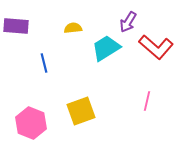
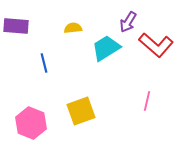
red L-shape: moved 2 px up
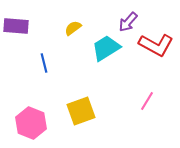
purple arrow: rotated 10 degrees clockwise
yellow semicircle: rotated 30 degrees counterclockwise
red L-shape: rotated 12 degrees counterclockwise
pink line: rotated 18 degrees clockwise
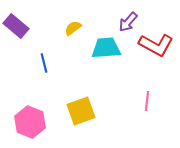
purple rectangle: rotated 35 degrees clockwise
cyan trapezoid: rotated 28 degrees clockwise
pink line: rotated 24 degrees counterclockwise
pink hexagon: moved 1 px left, 1 px up
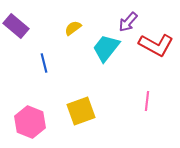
cyan trapezoid: rotated 48 degrees counterclockwise
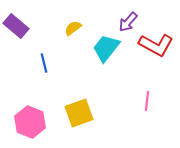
yellow square: moved 2 px left, 2 px down
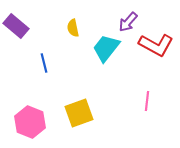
yellow semicircle: rotated 66 degrees counterclockwise
